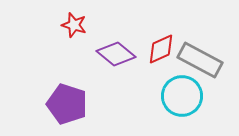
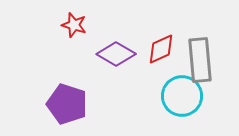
purple diamond: rotated 9 degrees counterclockwise
gray rectangle: rotated 57 degrees clockwise
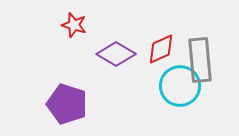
cyan circle: moved 2 px left, 10 px up
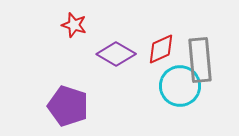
purple pentagon: moved 1 px right, 2 px down
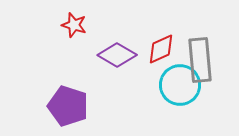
purple diamond: moved 1 px right, 1 px down
cyan circle: moved 1 px up
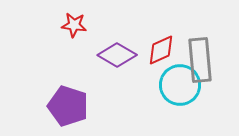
red star: rotated 10 degrees counterclockwise
red diamond: moved 1 px down
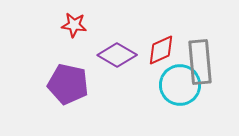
gray rectangle: moved 2 px down
purple pentagon: moved 22 px up; rotated 6 degrees counterclockwise
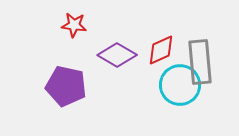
purple pentagon: moved 2 px left, 2 px down
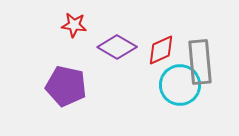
purple diamond: moved 8 px up
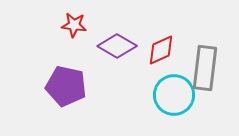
purple diamond: moved 1 px up
gray rectangle: moved 5 px right, 6 px down; rotated 12 degrees clockwise
cyan circle: moved 6 px left, 10 px down
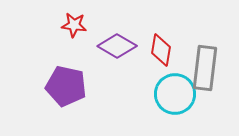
red diamond: rotated 56 degrees counterclockwise
cyan circle: moved 1 px right, 1 px up
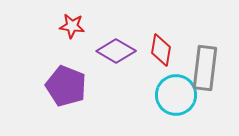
red star: moved 2 px left, 1 px down
purple diamond: moved 1 px left, 5 px down
purple pentagon: rotated 9 degrees clockwise
cyan circle: moved 1 px right, 1 px down
